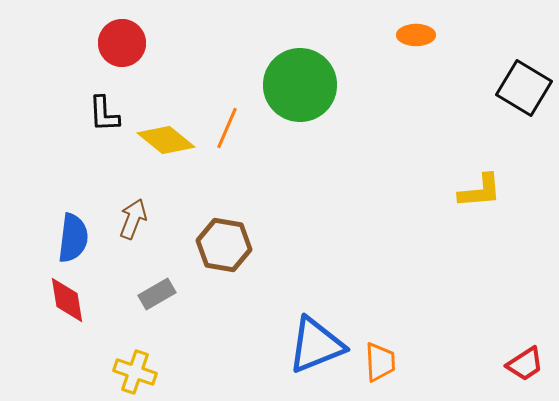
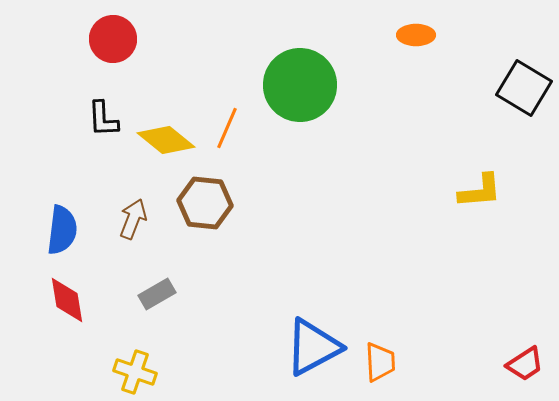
red circle: moved 9 px left, 4 px up
black L-shape: moved 1 px left, 5 px down
blue semicircle: moved 11 px left, 8 px up
brown hexagon: moved 19 px left, 42 px up; rotated 4 degrees counterclockwise
blue triangle: moved 3 px left, 2 px down; rotated 6 degrees counterclockwise
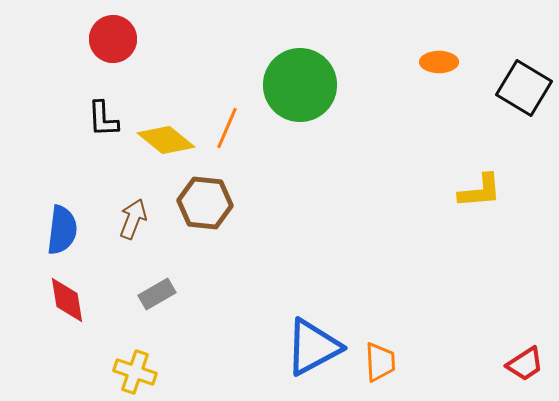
orange ellipse: moved 23 px right, 27 px down
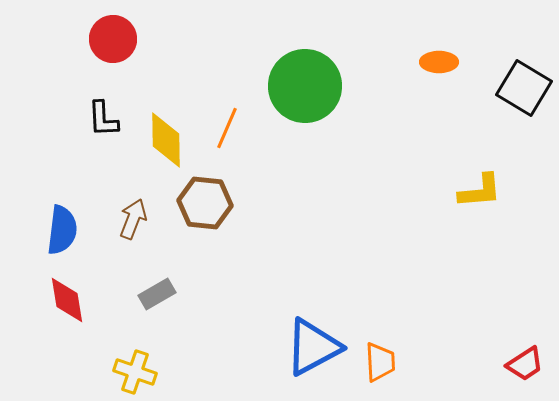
green circle: moved 5 px right, 1 px down
yellow diamond: rotated 50 degrees clockwise
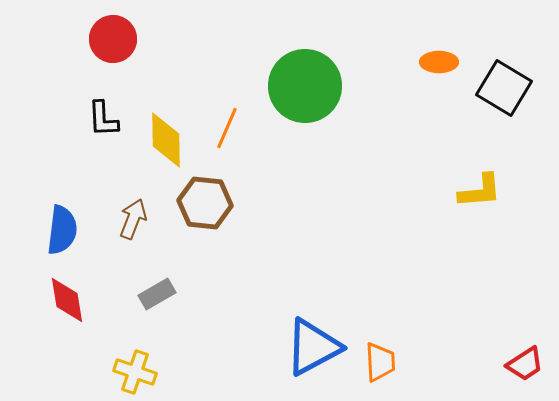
black square: moved 20 px left
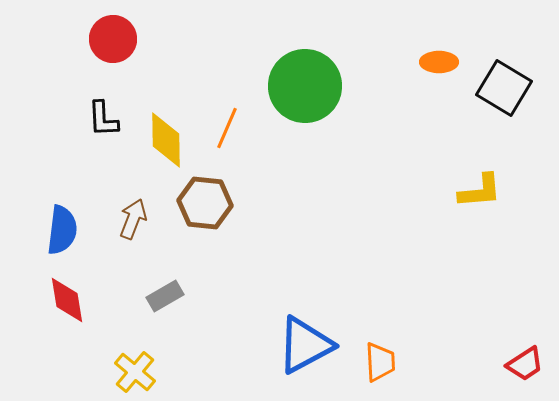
gray rectangle: moved 8 px right, 2 px down
blue triangle: moved 8 px left, 2 px up
yellow cross: rotated 21 degrees clockwise
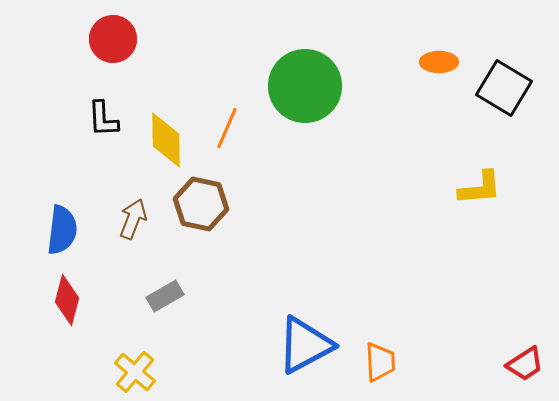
yellow L-shape: moved 3 px up
brown hexagon: moved 4 px left, 1 px down; rotated 6 degrees clockwise
red diamond: rotated 24 degrees clockwise
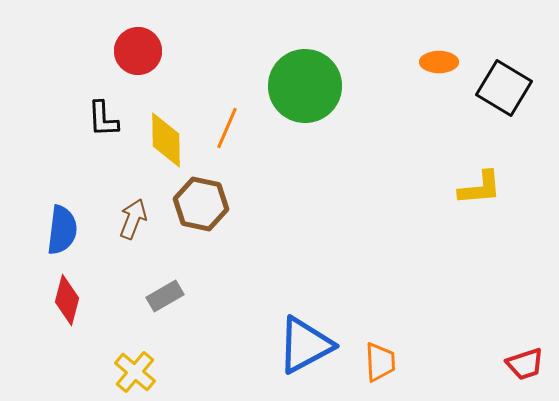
red circle: moved 25 px right, 12 px down
red trapezoid: rotated 15 degrees clockwise
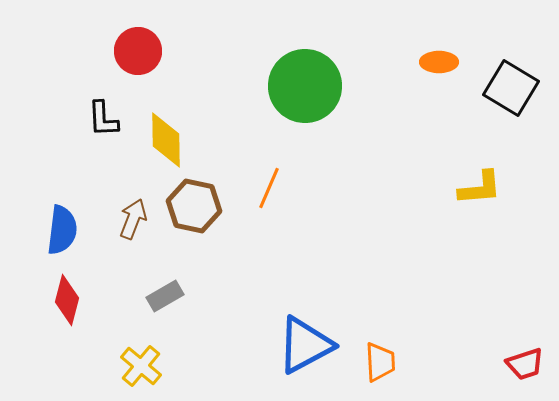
black square: moved 7 px right
orange line: moved 42 px right, 60 px down
brown hexagon: moved 7 px left, 2 px down
yellow cross: moved 6 px right, 6 px up
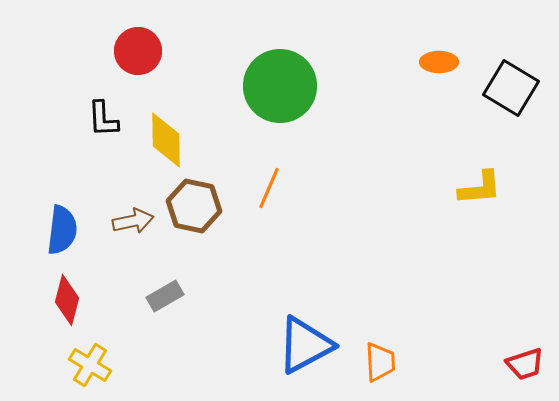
green circle: moved 25 px left
brown arrow: moved 2 px down; rotated 57 degrees clockwise
yellow cross: moved 51 px left, 1 px up; rotated 9 degrees counterclockwise
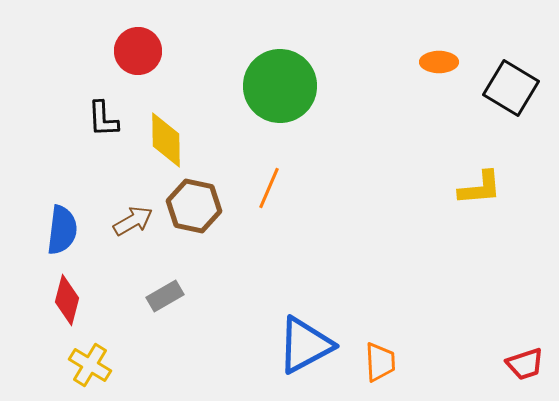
brown arrow: rotated 18 degrees counterclockwise
